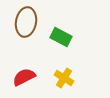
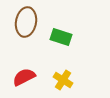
green rectangle: rotated 10 degrees counterclockwise
yellow cross: moved 1 px left, 2 px down
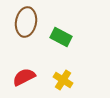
green rectangle: rotated 10 degrees clockwise
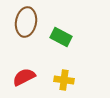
yellow cross: moved 1 px right; rotated 24 degrees counterclockwise
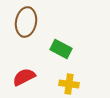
green rectangle: moved 12 px down
yellow cross: moved 5 px right, 4 px down
